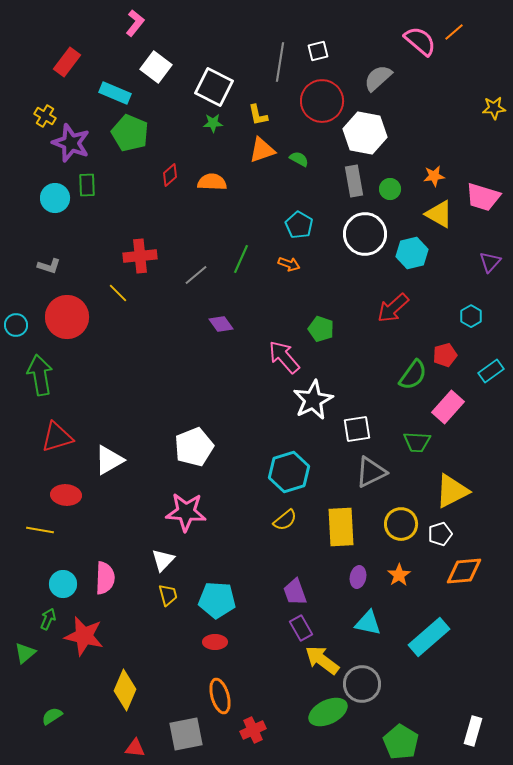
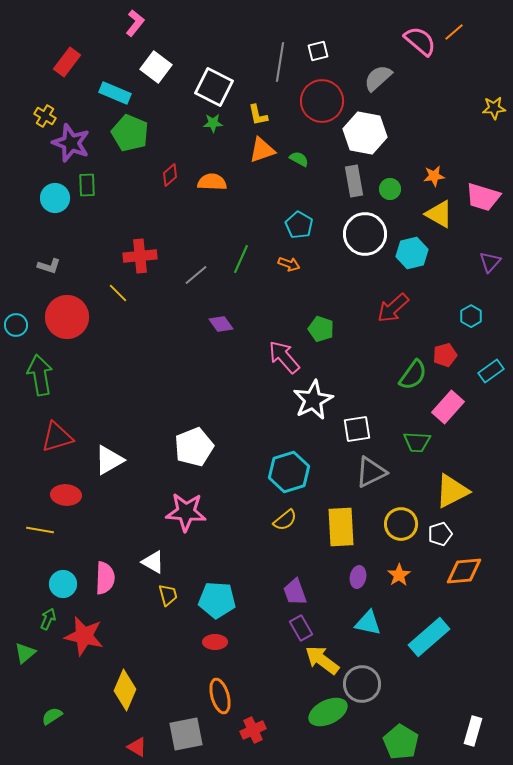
white triangle at (163, 560): moved 10 px left, 2 px down; rotated 45 degrees counterclockwise
red triangle at (135, 748): moved 2 px right, 1 px up; rotated 25 degrees clockwise
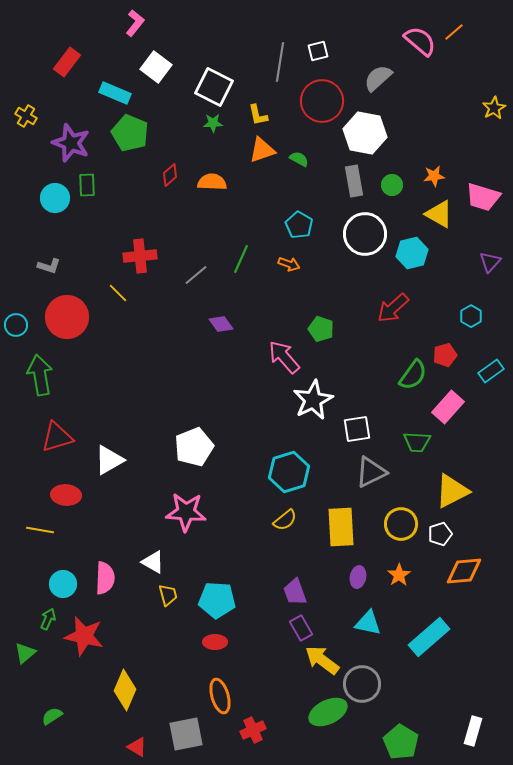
yellow star at (494, 108): rotated 25 degrees counterclockwise
yellow cross at (45, 116): moved 19 px left
green circle at (390, 189): moved 2 px right, 4 px up
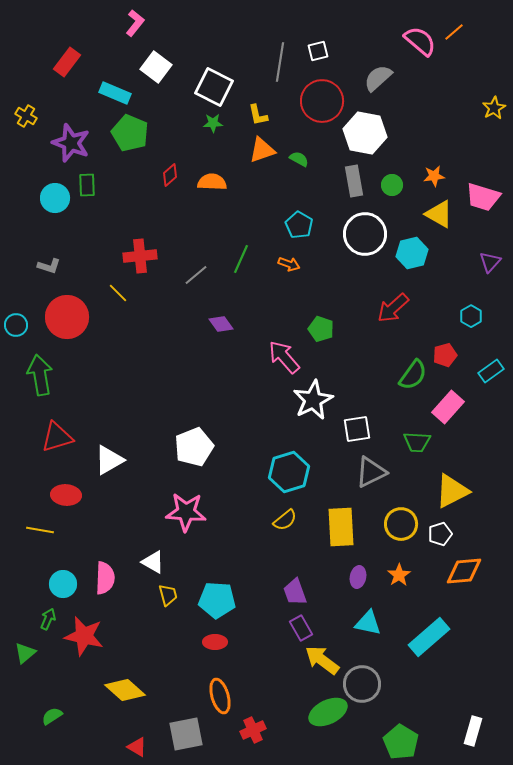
yellow diamond at (125, 690): rotated 72 degrees counterclockwise
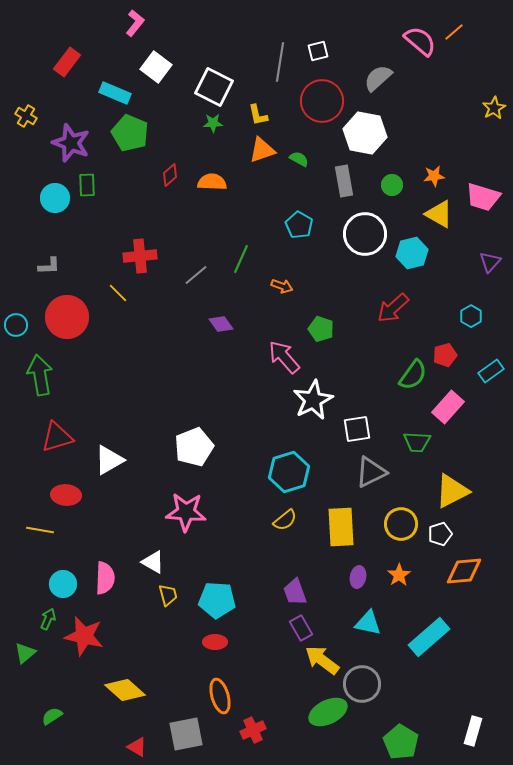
gray rectangle at (354, 181): moved 10 px left
orange arrow at (289, 264): moved 7 px left, 22 px down
gray L-shape at (49, 266): rotated 20 degrees counterclockwise
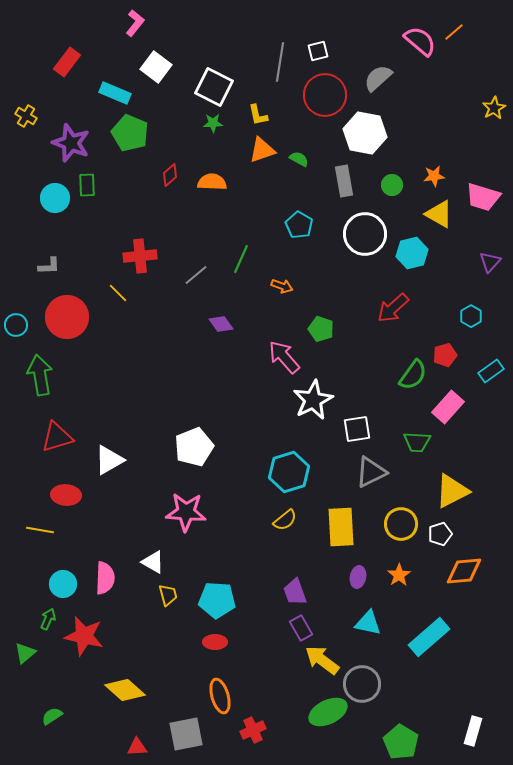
red circle at (322, 101): moved 3 px right, 6 px up
red triangle at (137, 747): rotated 35 degrees counterclockwise
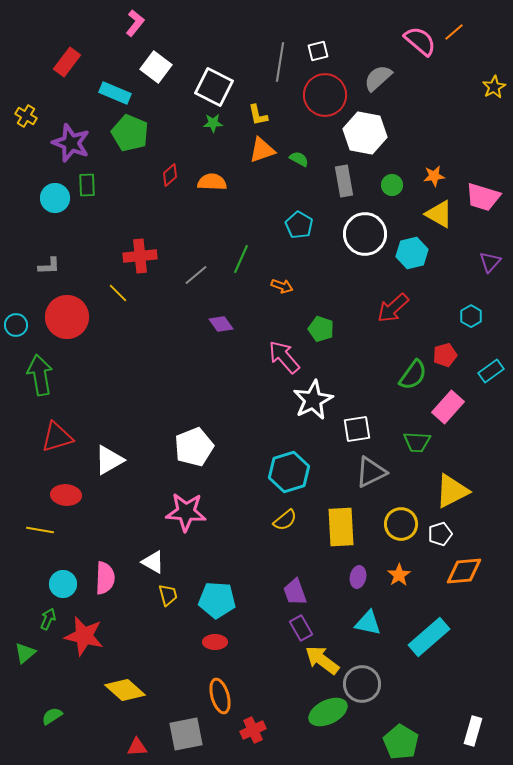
yellow star at (494, 108): moved 21 px up
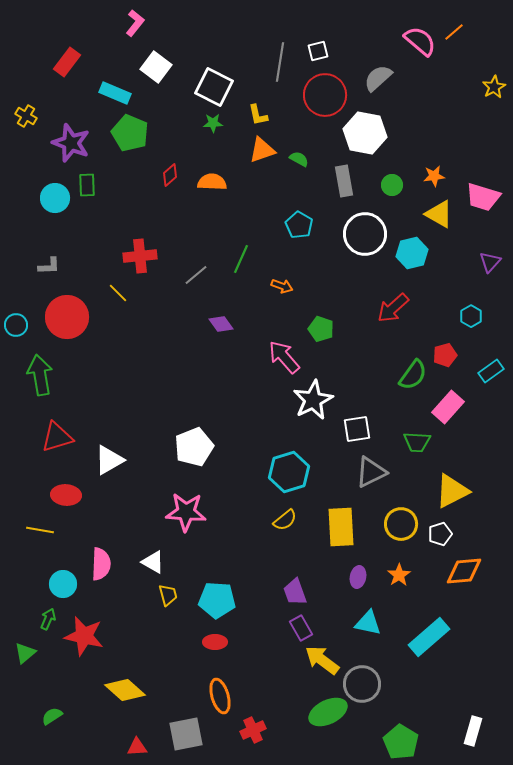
pink semicircle at (105, 578): moved 4 px left, 14 px up
